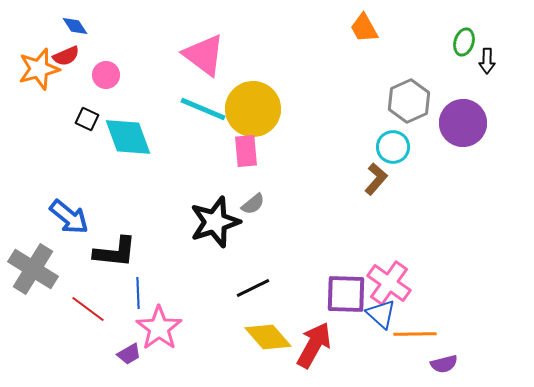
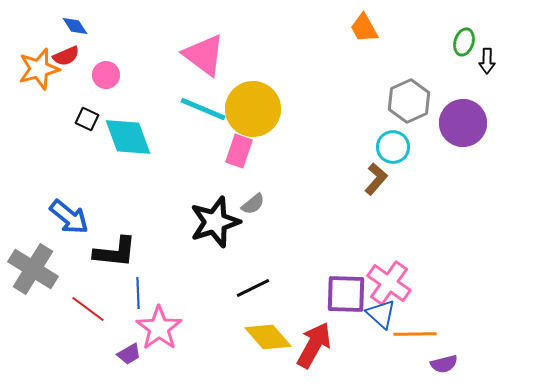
pink rectangle: moved 7 px left; rotated 24 degrees clockwise
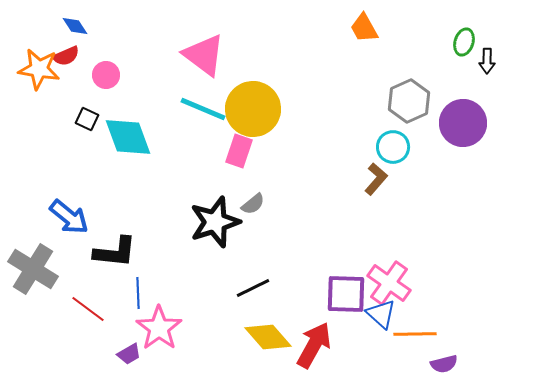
orange star: rotated 24 degrees clockwise
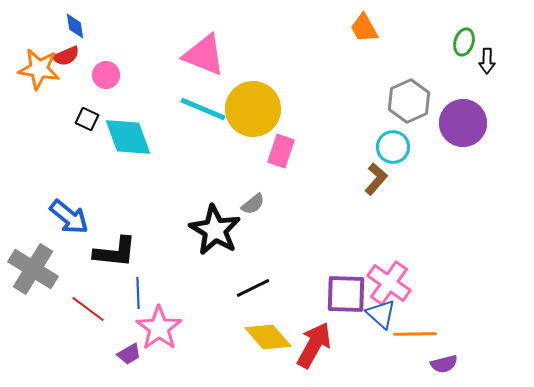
blue diamond: rotated 24 degrees clockwise
pink triangle: rotated 15 degrees counterclockwise
pink rectangle: moved 42 px right
black star: moved 8 px down; rotated 24 degrees counterclockwise
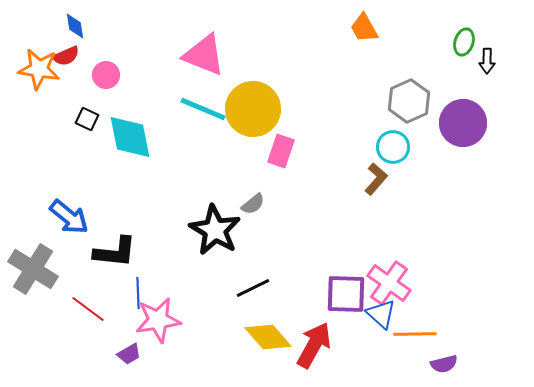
cyan diamond: moved 2 px right; rotated 9 degrees clockwise
pink star: moved 1 px left, 8 px up; rotated 27 degrees clockwise
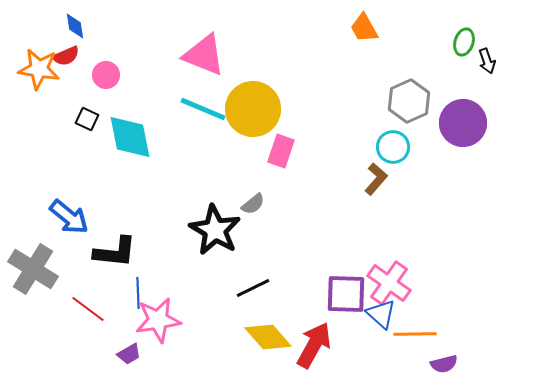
black arrow: rotated 20 degrees counterclockwise
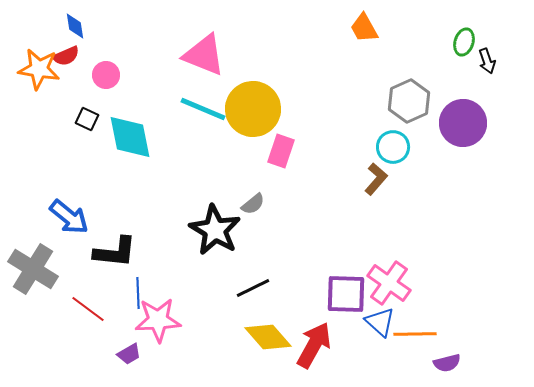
blue triangle: moved 1 px left, 8 px down
pink star: rotated 6 degrees clockwise
purple semicircle: moved 3 px right, 1 px up
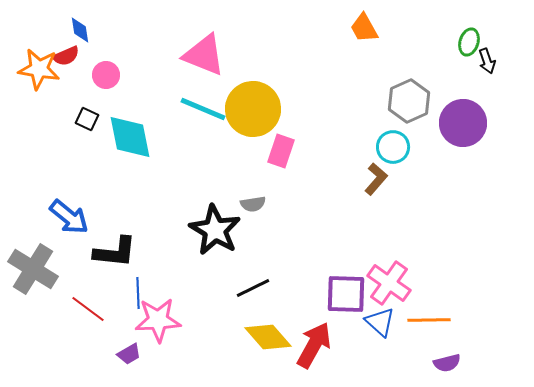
blue diamond: moved 5 px right, 4 px down
green ellipse: moved 5 px right
gray semicircle: rotated 30 degrees clockwise
orange line: moved 14 px right, 14 px up
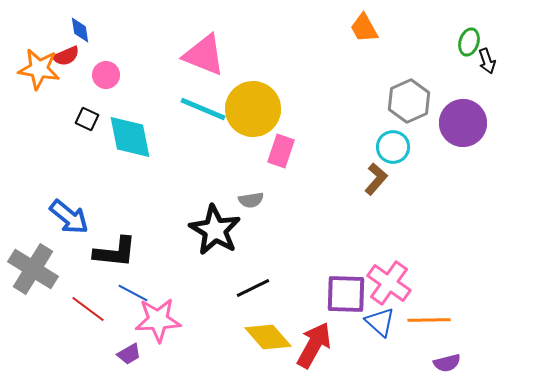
gray semicircle: moved 2 px left, 4 px up
blue line: moved 5 px left; rotated 60 degrees counterclockwise
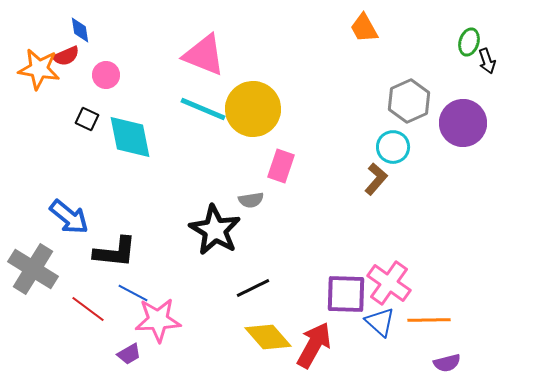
pink rectangle: moved 15 px down
